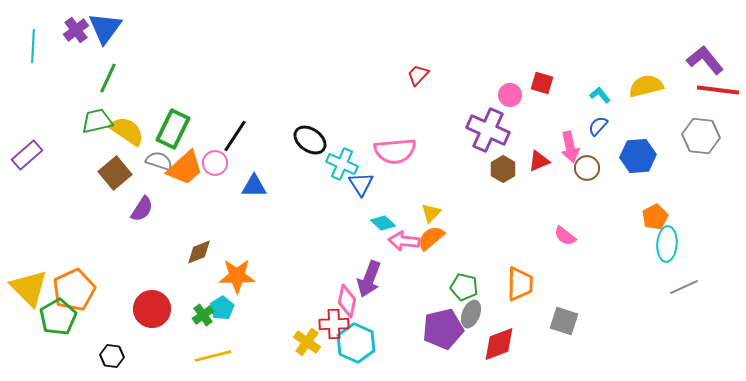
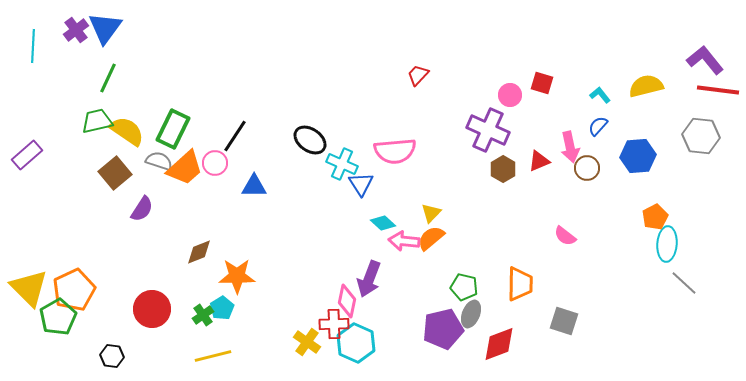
gray line at (684, 287): moved 4 px up; rotated 68 degrees clockwise
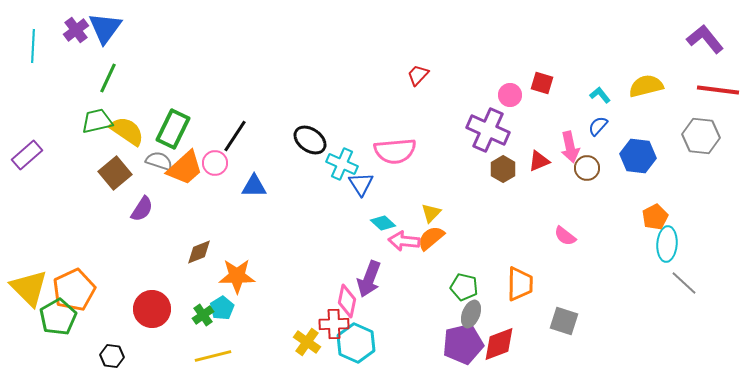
purple L-shape at (705, 60): moved 21 px up
blue hexagon at (638, 156): rotated 12 degrees clockwise
purple pentagon at (443, 329): moved 20 px right, 15 px down
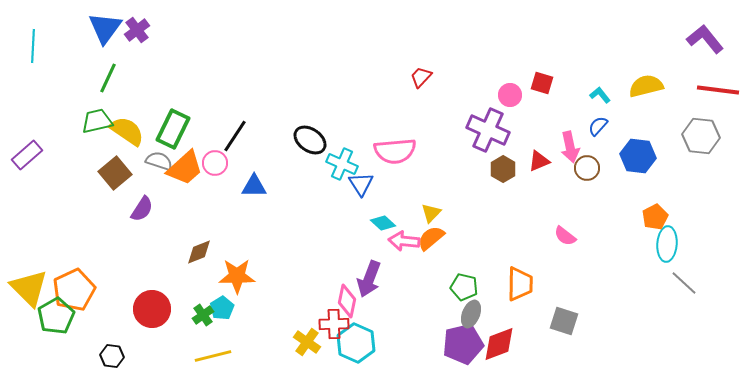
purple cross at (76, 30): moved 61 px right
red trapezoid at (418, 75): moved 3 px right, 2 px down
green pentagon at (58, 317): moved 2 px left, 1 px up
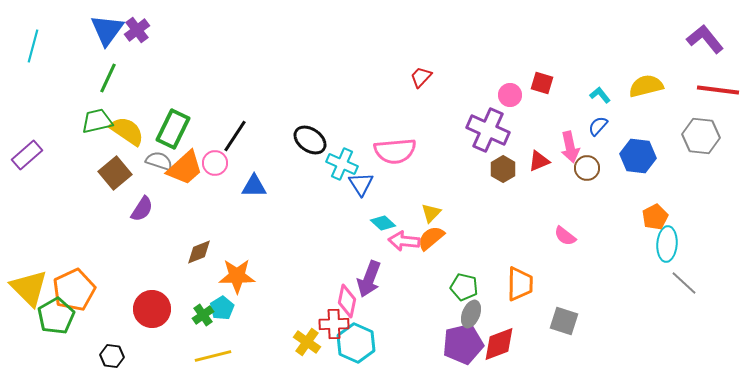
blue triangle at (105, 28): moved 2 px right, 2 px down
cyan line at (33, 46): rotated 12 degrees clockwise
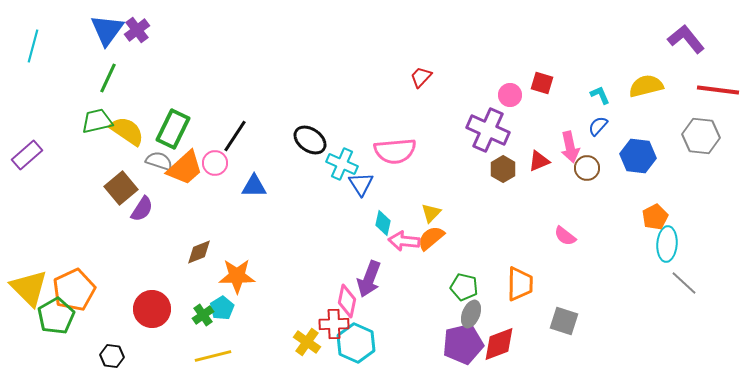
purple L-shape at (705, 39): moved 19 px left
cyan L-shape at (600, 95): rotated 15 degrees clockwise
brown square at (115, 173): moved 6 px right, 15 px down
cyan diamond at (383, 223): rotated 60 degrees clockwise
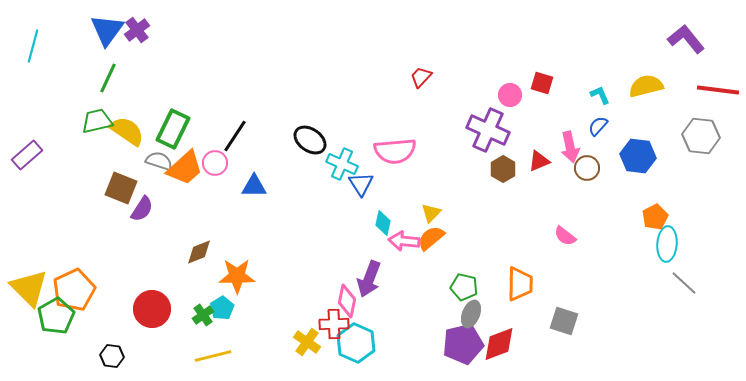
brown square at (121, 188): rotated 28 degrees counterclockwise
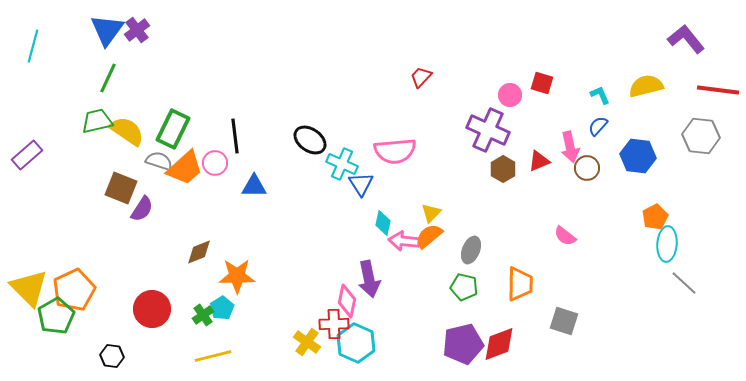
black line at (235, 136): rotated 40 degrees counterclockwise
orange semicircle at (431, 238): moved 2 px left, 2 px up
purple arrow at (369, 279): rotated 33 degrees counterclockwise
gray ellipse at (471, 314): moved 64 px up
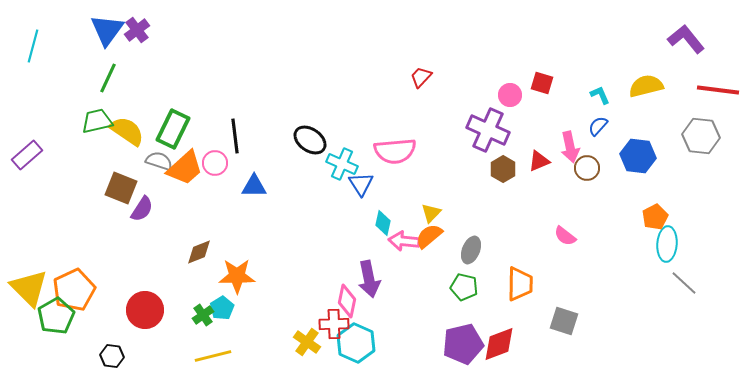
red circle at (152, 309): moved 7 px left, 1 px down
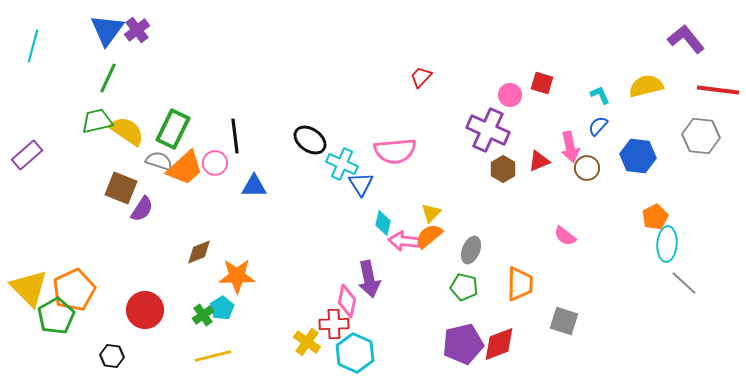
cyan hexagon at (356, 343): moved 1 px left, 10 px down
